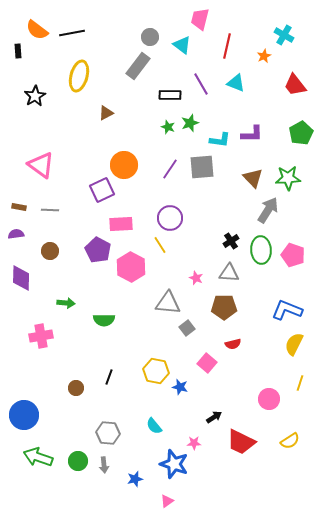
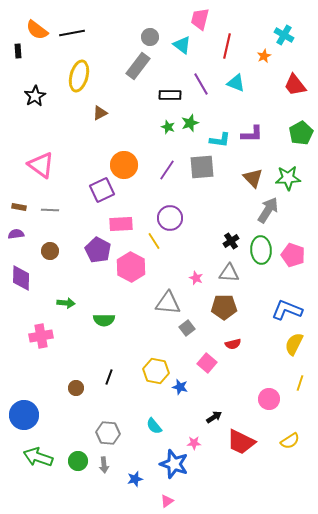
brown triangle at (106, 113): moved 6 px left
purple line at (170, 169): moved 3 px left, 1 px down
yellow line at (160, 245): moved 6 px left, 4 px up
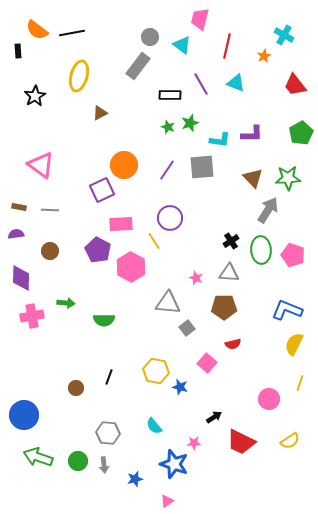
pink cross at (41, 336): moved 9 px left, 20 px up
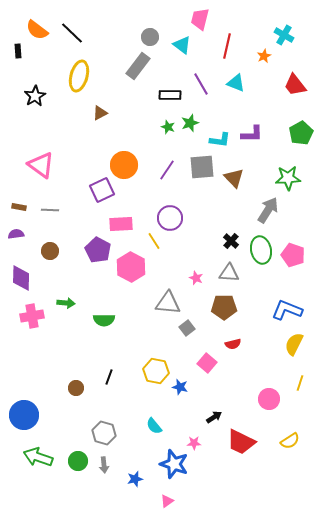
black line at (72, 33): rotated 55 degrees clockwise
brown triangle at (253, 178): moved 19 px left
black cross at (231, 241): rotated 14 degrees counterclockwise
green ellipse at (261, 250): rotated 8 degrees counterclockwise
gray hexagon at (108, 433): moved 4 px left; rotated 10 degrees clockwise
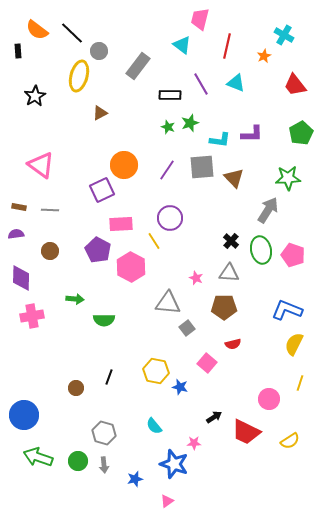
gray circle at (150, 37): moved 51 px left, 14 px down
green arrow at (66, 303): moved 9 px right, 4 px up
red trapezoid at (241, 442): moved 5 px right, 10 px up
